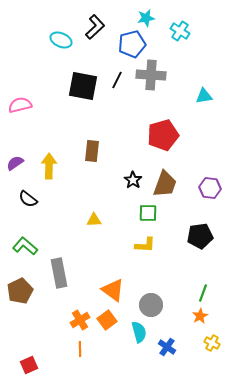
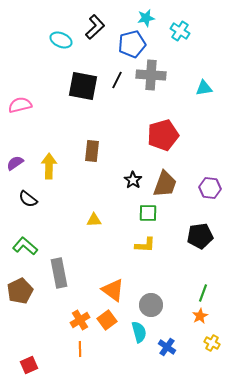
cyan triangle: moved 8 px up
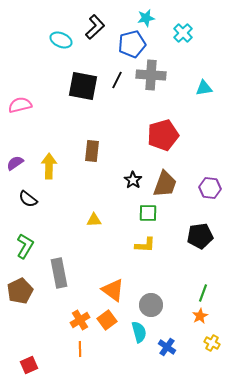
cyan cross: moved 3 px right, 2 px down; rotated 12 degrees clockwise
green L-shape: rotated 80 degrees clockwise
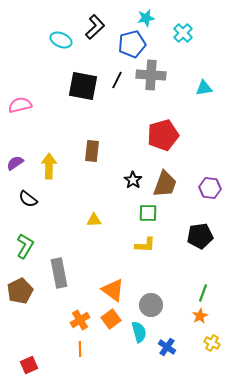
orange square: moved 4 px right, 1 px up
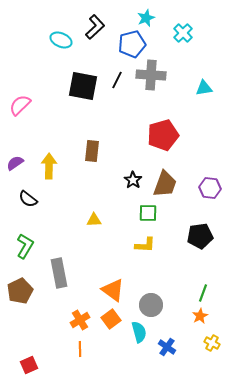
cyan star: rotated 12 degrees counterclockwise
pink semicircle: rotated 30 degrees counterclockwise
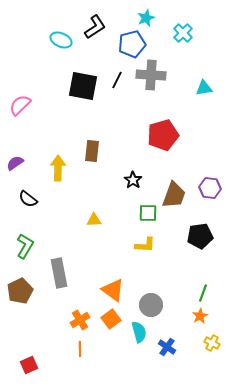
black L-shape: rotated 10 degrees clockwise
yellow arrow: moved 9 px right, 2 px down
brown trapezoid: moved 9 px right, 11 px down
